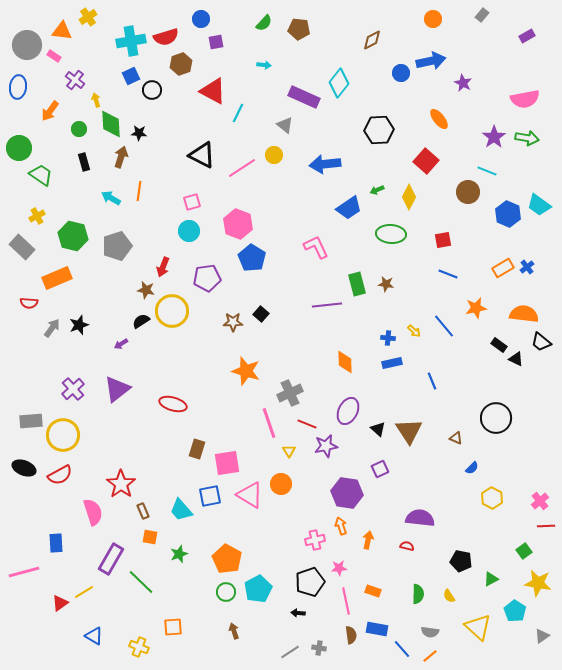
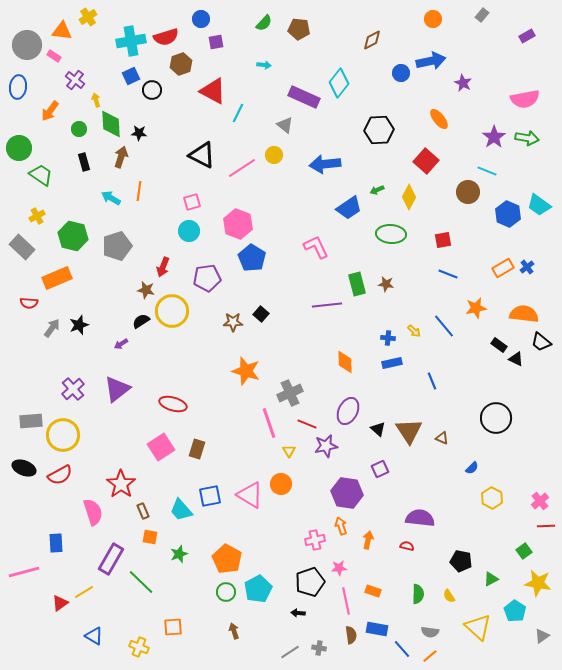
brown triangle at (456, 438): moved 14 px left
pink square at (227, 463): moved 66 px left, 16 px up; rotated 24 degrees counterclockwise
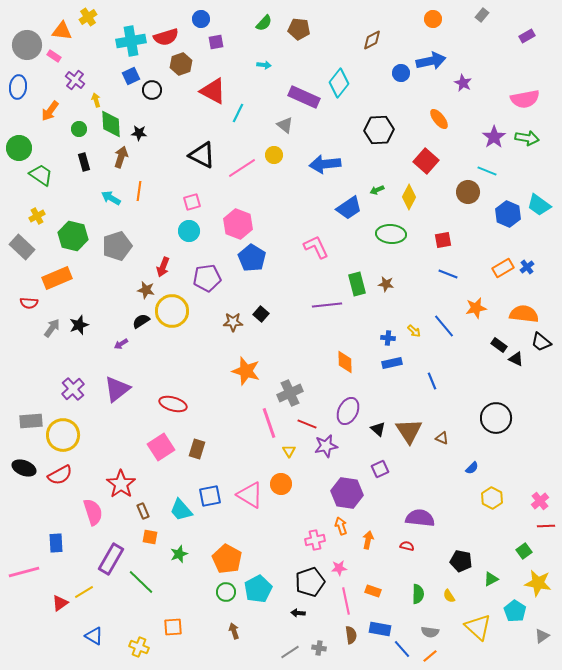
blue rectangle at (377, 629): moved 3 px right
